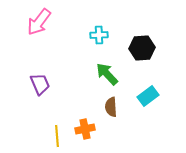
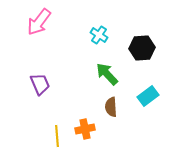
cyan cross: rotated 36 degrees clockwise
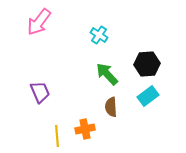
black hexagon: moved 5 px right, 16 px down
purple trapezoid: moved 8 px down
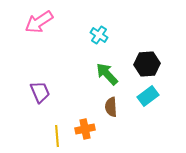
pink arrow: rotated 20 degrees clockwise
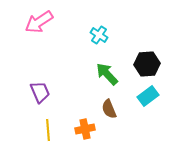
brown semicircle: moved 2 px left, 2 px down; rotated 18 degrees counterclockwise
yellow line: moved 9 px left, 6 px up
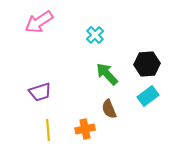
cyan cross: moved 4 px left; rotated 12 degrees clockwise
purple trapezoid: rotated 95 degrees clockwise
